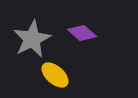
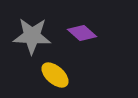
gray star: moved 3 px up; rotated 30 degrees clockwise
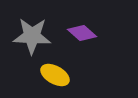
yellow ellipse: rotated 12 degrees counterclockwise
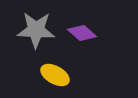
gray star: moved 4 px right, 6 px up
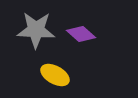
purple diamond: moved 1 px left, 1 px down
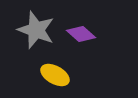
gray star: rotated 18 degrees clockwise
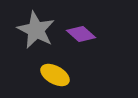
gray star: rotated 6 degrees clockwise
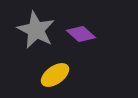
yellow ellipse: rotated 64 degrees counterclockwise
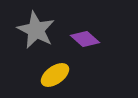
purple diamond: moved 4 px right, 5 px down
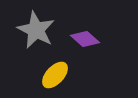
yellow ellipse: rotated 12 degrees counterclockwise
